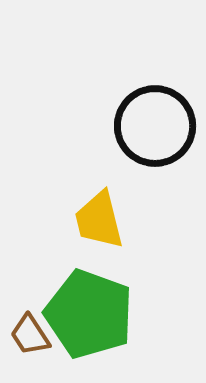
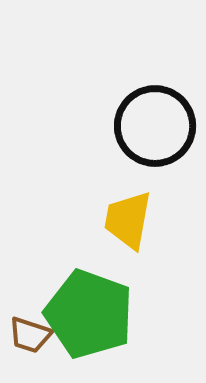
yellow trapezoid: moved 29 px right; rotated 24 degrees clockwise
brown trapezoid: rotated 39 degrees counterclockwise
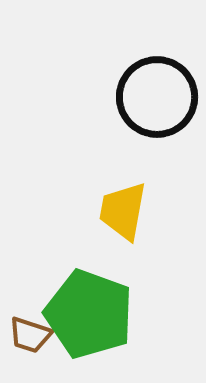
black circle: moved 2 px right, 29 px up
yellow trapezoid: moved 5 px left, 9 px up
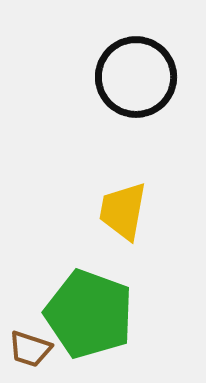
black circle: moved 21 px left, 20 px up
brown trapezoid: moved 14 px down
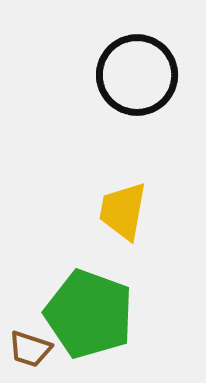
black circle: moved 1 px right, 2 px up
